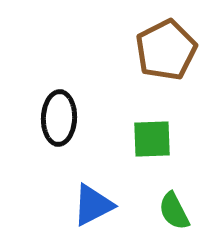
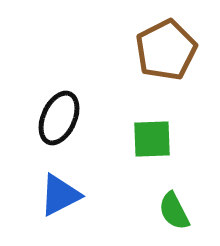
black ellipse: rotated 22 degrees clockwise
blue triangle: moved 33 px left, 10 px up
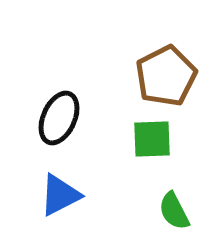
brown pentagon: moved 26 px down
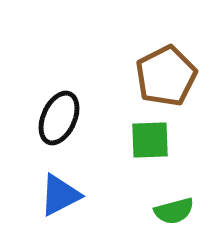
green square: moved 2 px left, 1 px down
green semicircle: rotated 78 degrees counterclockwise
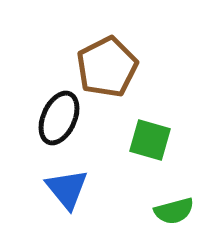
brown pentagon: moved 59 px left, 9 px up
green square: rotated 18 degrees clockwise
blue triangle: moved 7 px right, 6 px up; rotated 42 degrees counterclockwise
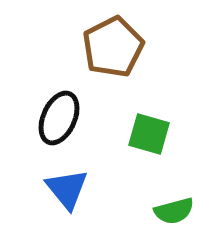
brown pentagon: moved 6 px right, 20 px up
green square: moved 1 px left, 6 px up
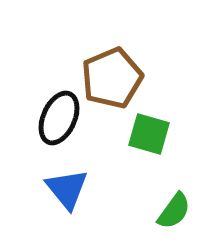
brown pentagon: moved 1 px left, 31 px down; rotated 4 degrees clockwise
green semicircle: rotated 39 degrees counterclockwise
